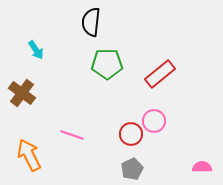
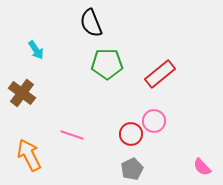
black semicircle: moved 1 px down; rotated 28 degrees counterclockwise
pink semicircle: rotated 132 degrees counterclockwise
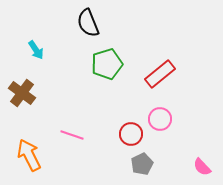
black semicircle: moved 3 px left
green pentagon: rotated 16 degrees counterclockwise
pink circle: moved 6 px right, 2 px up
gray pentagon: moved 10 px right, 5 px up
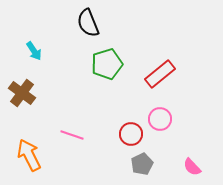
cyan arrow: moved 2 px left, 1 px down
pink semicircle: moved 10 px left
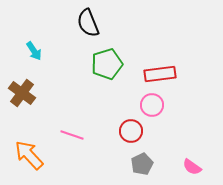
red rectangle: rotated 32 degrees clockwise
pink circle: moved 8 px left, 14 px up
red circle: moved 3 px up
orange arrow: rotated 16 degrees counterclockwise
pink semicircle: rotated 12 degrees counterclockwise
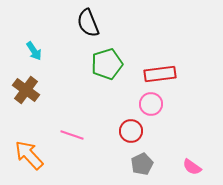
brown cross: moved 4 px right, 3 px up
pink circle: moved 1 px left, 1 px up
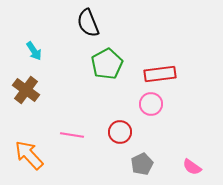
green pentagon: rotated 12 degrees counterclockwise
red circle: moved 11 px left, 1 px down
pink line: rotated 10 degrees counterclockwise
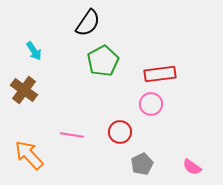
black semicircle: rotated 124 degrees counterclockwise
green pentagon: moved 4 px left, 3 px up
brown cross: moved 2 px left
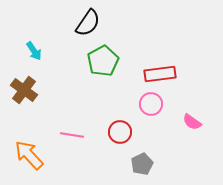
pink semicircle: moved 45 px up
